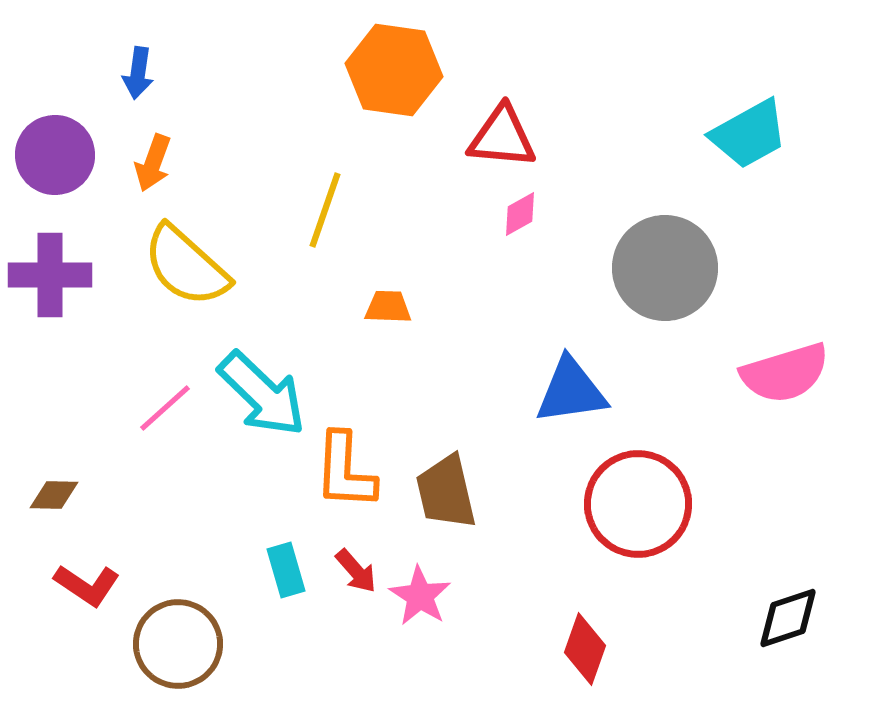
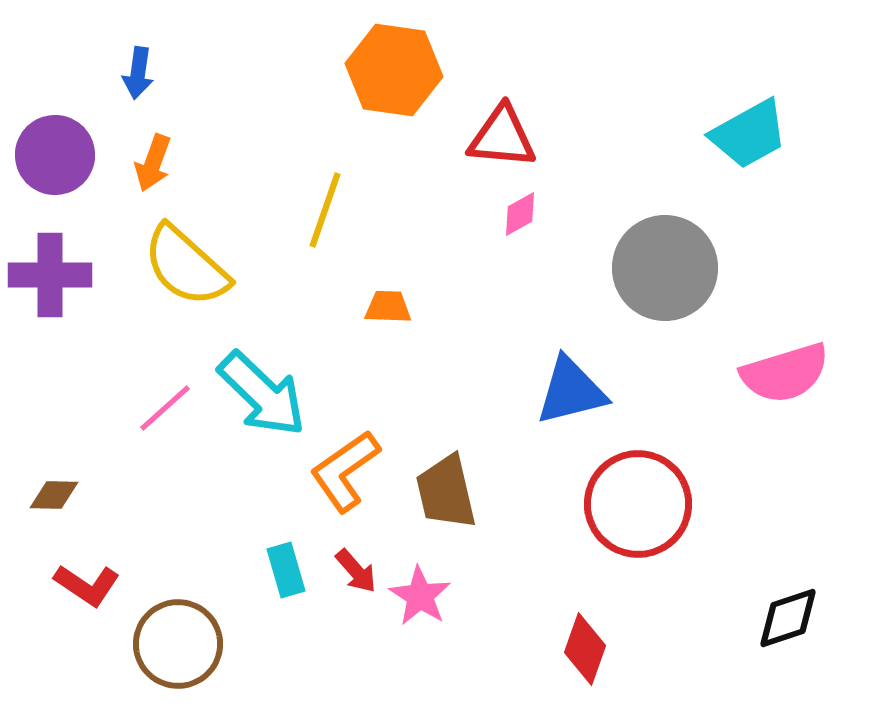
blue triangle: rotated 6 degrees counterclockwise
orange L-shape: rotated 52 degrees clockwise
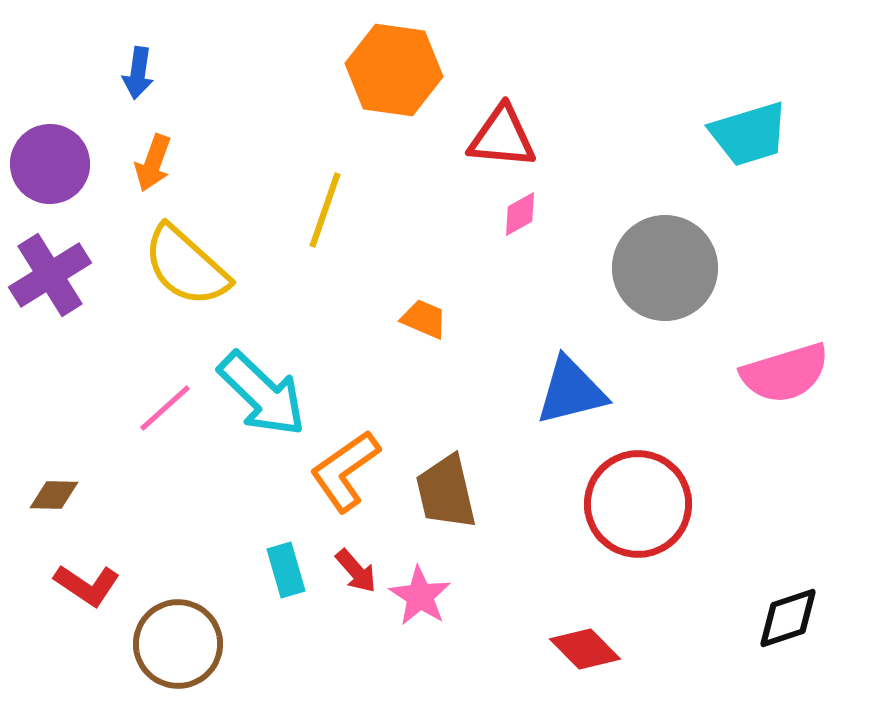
cyan trapezoid: rotated 12 degrees clockwise
purple circle: moved 5 px left, 9 px down
purple cross: rotated 32 degrees counterclockwise
orange trapezoid: moved 36 px right, 12 px down; rotated 21 degrees clockwise
red diamond: rotated 64 degrees counterclockwise
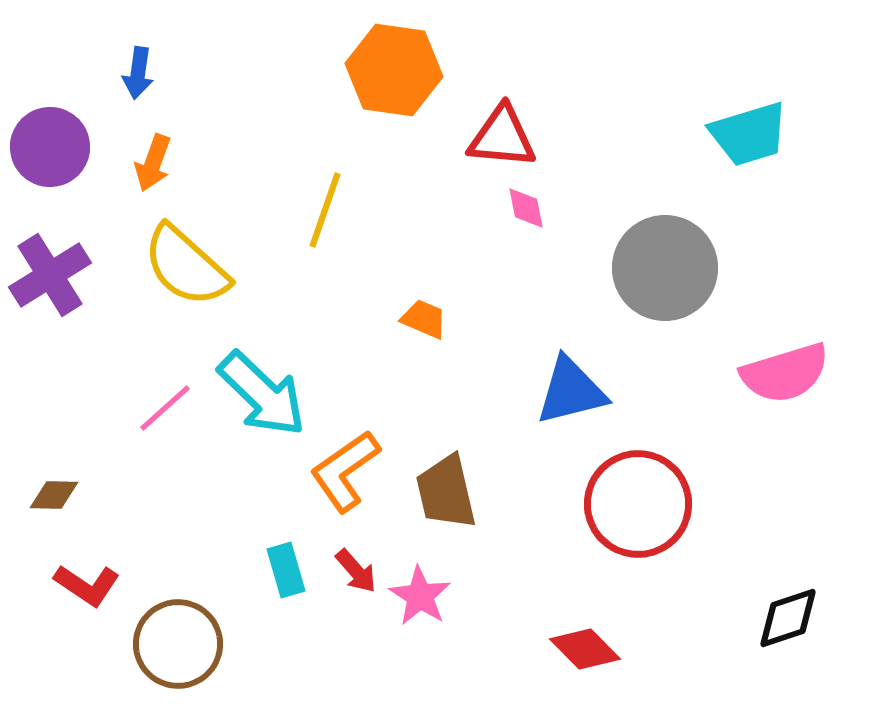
purple circle: moved 17 px up
pink diamond: moved 6 px right, 6 px up; rotated 72 degrees counterclockwise
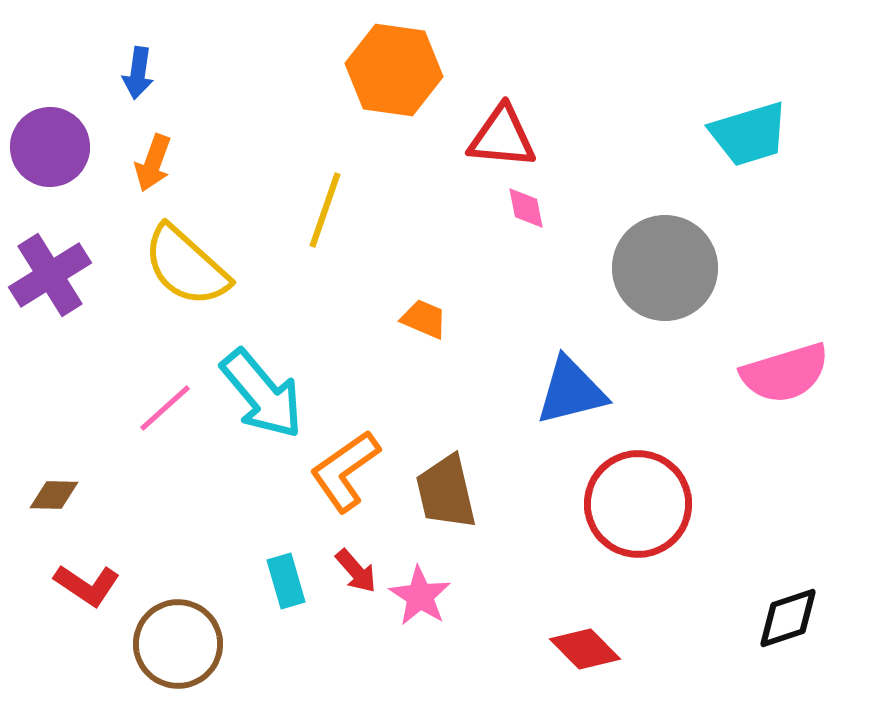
cyan arrow: rotated 6 degrees clockwise
cyan rectangle: moved 11 px down
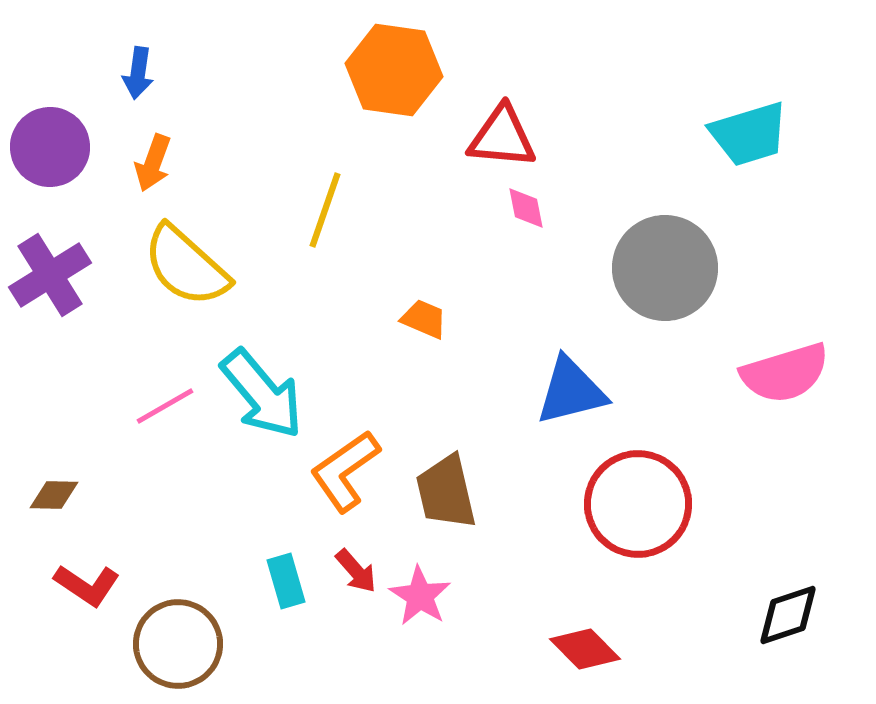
pink line: moved 2 px up; rotated 12 degrees clockwise
black diamond: moved 3 px up
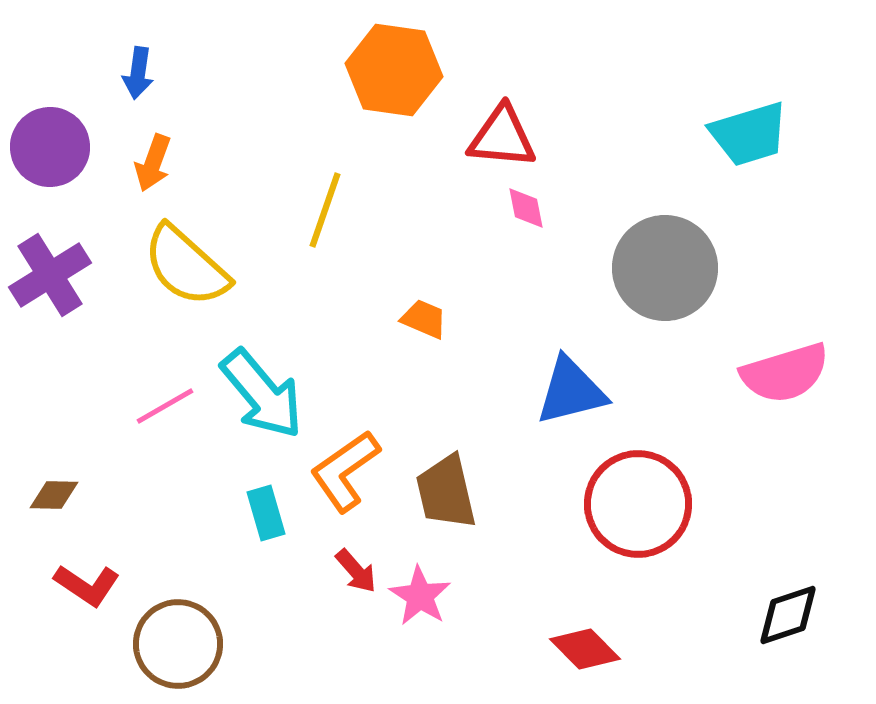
cyan rectangle: moved 20 px left, 68 px up
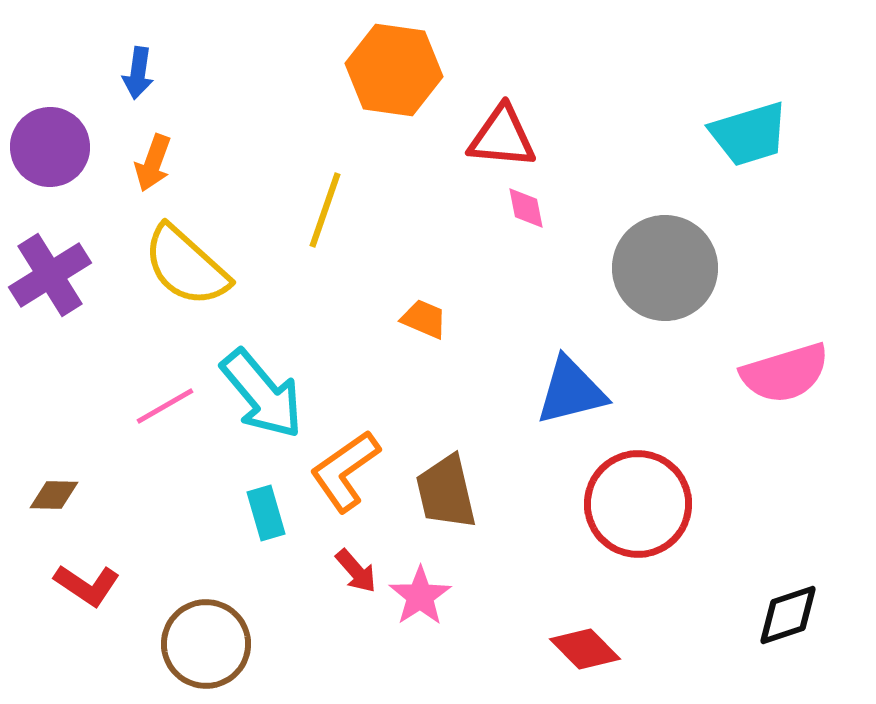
pink star: rotated 6 degrees clockwise
brown circle: moved 28 px right
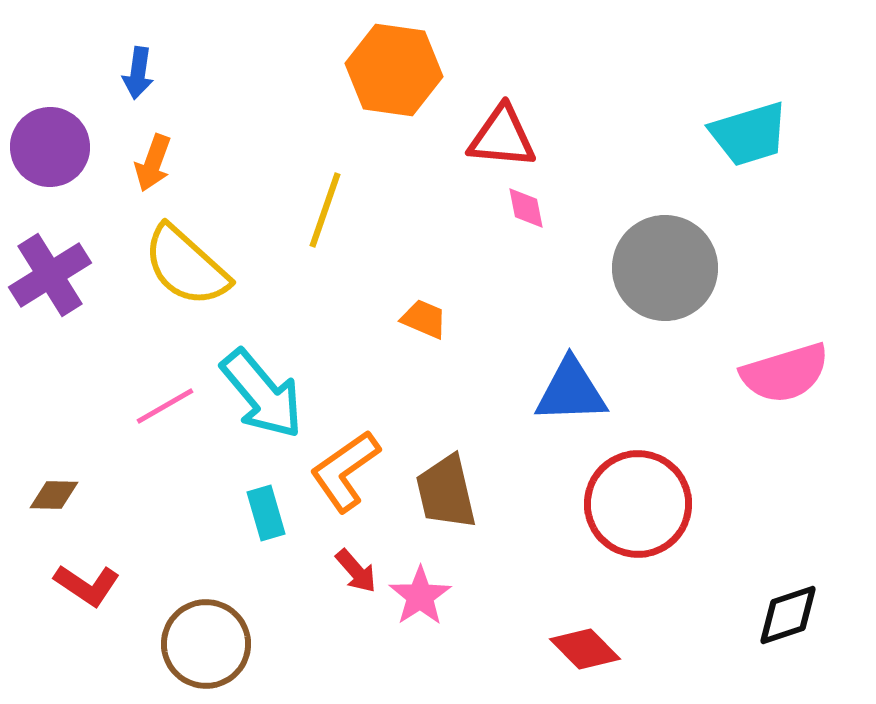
blue triangle: rotated 12 degrees clockwise
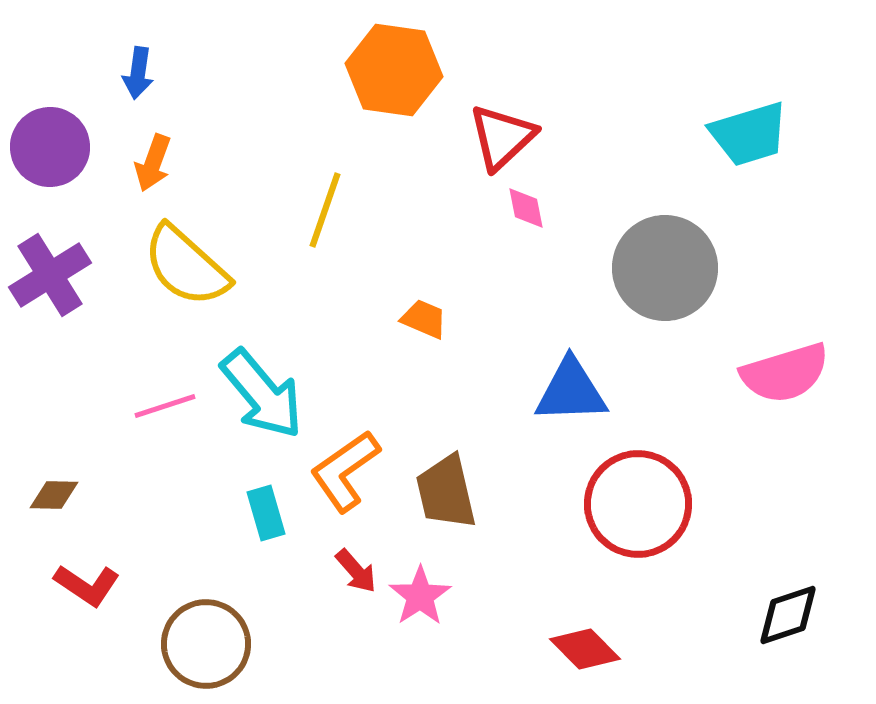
red triangle: rotated 48 degrees counterclockwise
pink line: rotated 12 degrees clockwise
